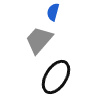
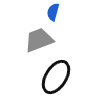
gray trapezoid: rotated 28 degrees clockwise
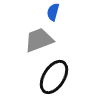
black ellipse: moved 2 px left
